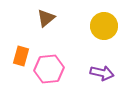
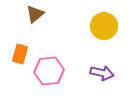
brown triangle: moved 11 px left, 4 px up
orange rectangle: moved 1 px left, 2 px up
pink hexagon: moved 2 px down
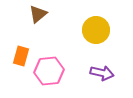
brown triangle: moved 3 px right
yellow circle: moved 8 px left, 4 px down
orange rectangle: moved 1 px right, 2 px down
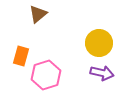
yellow circle: moved 3 px right, 13 px down
pink hexagon: moved 3 px left, 4 px down; rotated 12 degrees counterclockwise
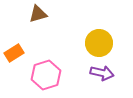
brown triangle: rotated 24 degrees clockwise
orange rectangle: moved 7 px left, 3 px up; rotated 42 degrees clockwise
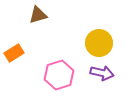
brown triangle: moved 1 px down
pink hexagon: moved 13 px right
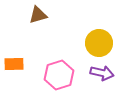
orange rectangle: moved 11 px down; rotated 30 degrees clockwise
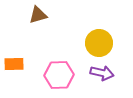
pink hexagon: rotated 16 degrees clockwise
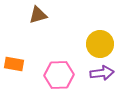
yellow circle: moved 1 px right, 1 px down
orange rectangle: rotated 12 degrees clockwise
purple arrow: rotated 20 degrees counterclockwise
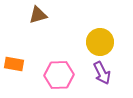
yellow circle: moved 2 px up
purple arrow: rotated 70 degrees clockwise
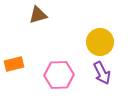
orange rectangle: rotated 24 degrees counterclockwise
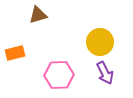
orange rectangle: moved 1 px right, 11 px up
purple arrow: moved 3 px right
